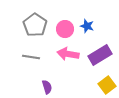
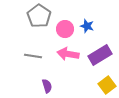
gray pentagon: moved 4 px right, 9 px up
gray line: moved 2 px right, 1 px up
purple semicircle: moved 1 px up
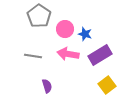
blue star: moved 2 px left, 8 px down
